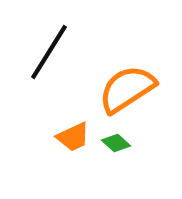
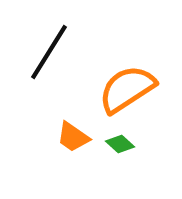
orange trapezoid: rotated 60 degrees clockwise
green diamond: moved 4 px right, 1 px down
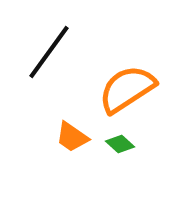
black line: rotated 4 degrees clockwise
orange trapezoid: moved 1 px left
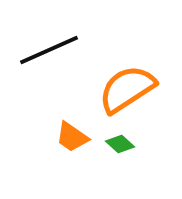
black line: moved 2 px up; rotated 30 degrees clockwise
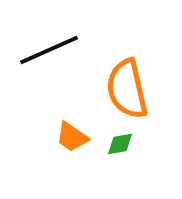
orange semicircle: rotated 70 degrees counterclockwise
green diamond: rotated 52 degrees counterclockwise
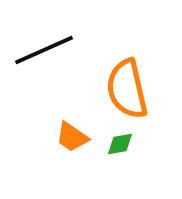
black line: moved 5 px left
